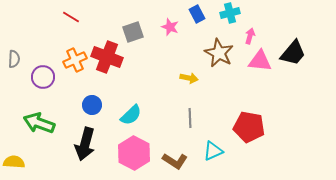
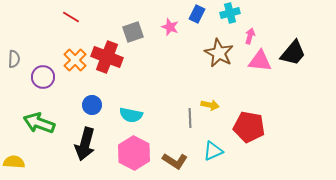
blue rectangle: rotated 54 degrees clockwise
orange cross: rotated 20 degrees counterclockwise
yellow arrow: moved 21 px right, 27 px down
cyan semicircle: rotated 55 degrees clockwise
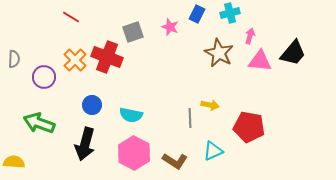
purple circle: moved 1 px right
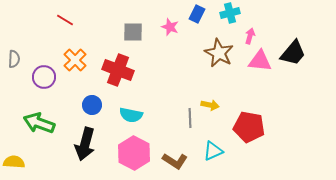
red line: moved 6 px left, 3 px down
gray square: rotated 20 degrees clockwise
red cross: moved 11 px right, 13 px down
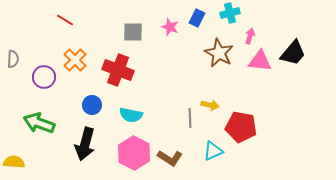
blue rectangle: moved 4 px down
gray semicircle: moved 1 px left
red pentagon: moved 8 px left
brown L-shape: moved 5 px left, 3 px up
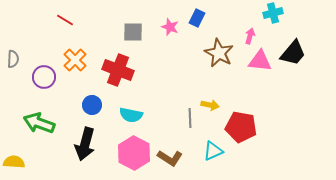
cyan cross: moved 43 px right
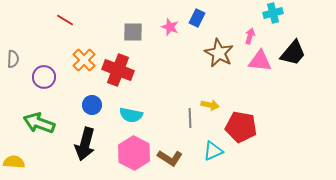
orange cross: moved 9 px right
